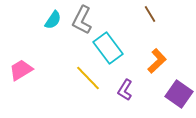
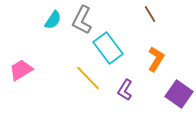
orange L-shape: moved 1 px left, 2 px up; rotated 15 degrees counterclockwise
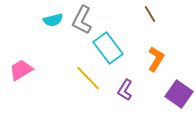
cyan semicircle: rotated 42 degrees clockwise
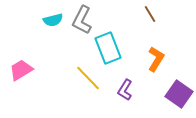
cyan rectangle: rotated 16 degrees clockwise
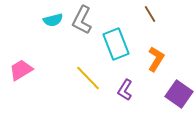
cyan rectangle: moved 8 px right, 4 px up
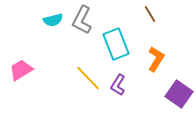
purple L-shape: moved 7 px left, 5 px up
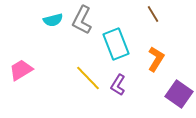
brown line: moved 3 px right
